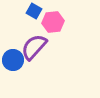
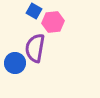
purple semicircle: moved 1 px right, 1 px down; rotated 32 degrees counterclockwise
blue circle: moved 2 px right, 3 px down
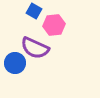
pink hexagon: moved 1 px right, 3 px down
purple semicircle: rotated 76 degrees counterclockwise
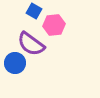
purple semicircle: moved 4 px left, 4 px up; rotated 12 degrees clockwise
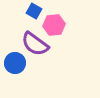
purple semicircle: moved 4 px right
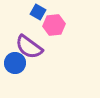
blue square: moved 4 px right, 1 px down
purple semicircle: moved 6 px left, 3 px down
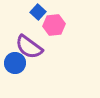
blue square: rotated 14 degrees clockwise
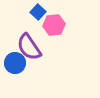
purple semicircle: rotated 20 degrees clockwise
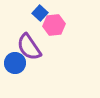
blue square: moved 2 px right, 1 px down
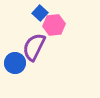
purple semicircle: moved 5 px right; rotated 60 degrees clockwise
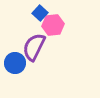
pink hexagon: moved 1 px left
